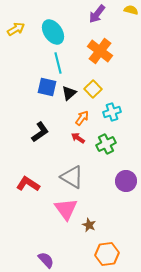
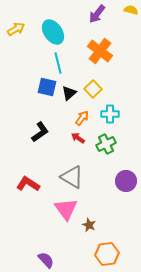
cyan cross: moved 2 px left, 2 px down; rotated 18 degrees clockwise
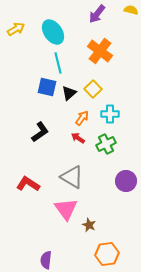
purple semicircle: rotated 132 degrees counterclockwise
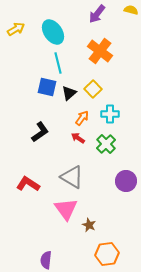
green cross: rotated 18 degrees counterclockwise
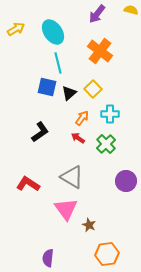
purple semicircle: moved 2 px right, 2 px up
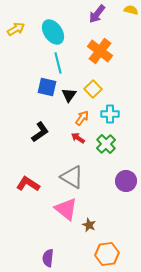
black triangle: moved 2 px down; rotated 14 degrees counterclockwise
pink triangle: rotated 15 degrees counterclockwise
